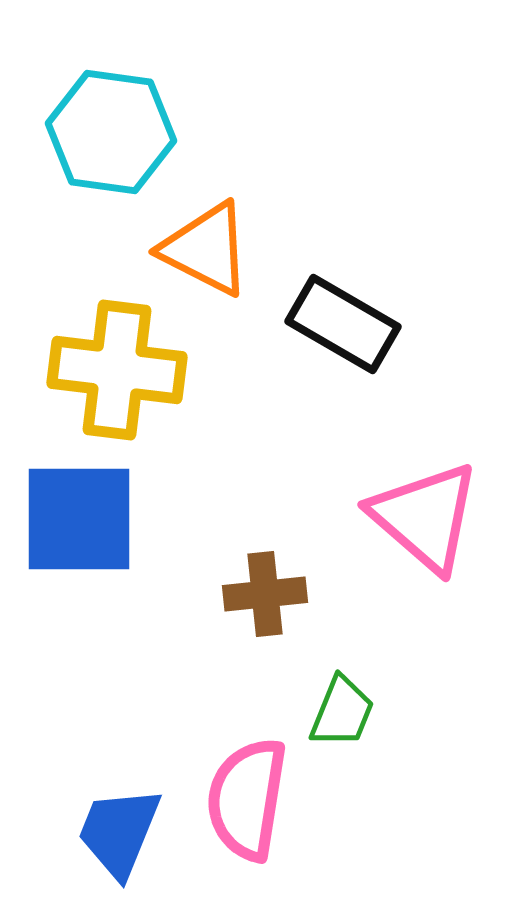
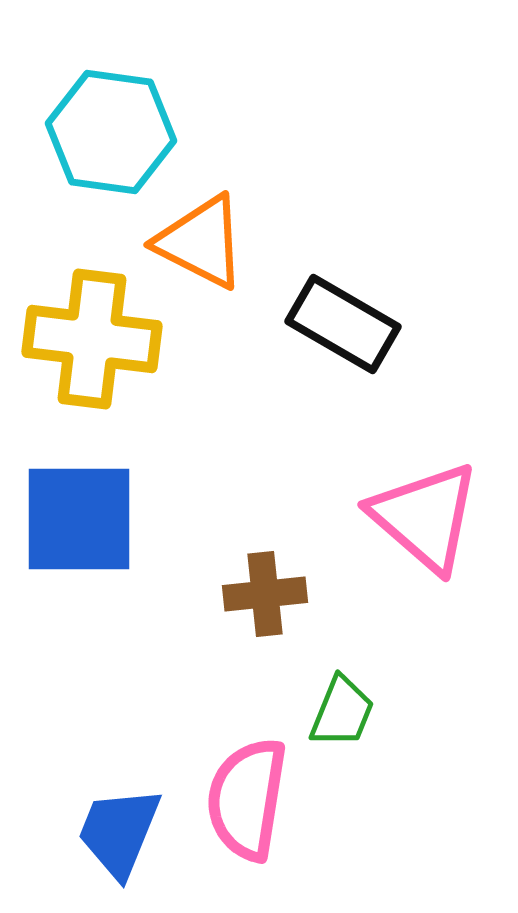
orange triangle: moved 5 px left, 7 px up
yellow cross: moved 25 px left, 31 px up
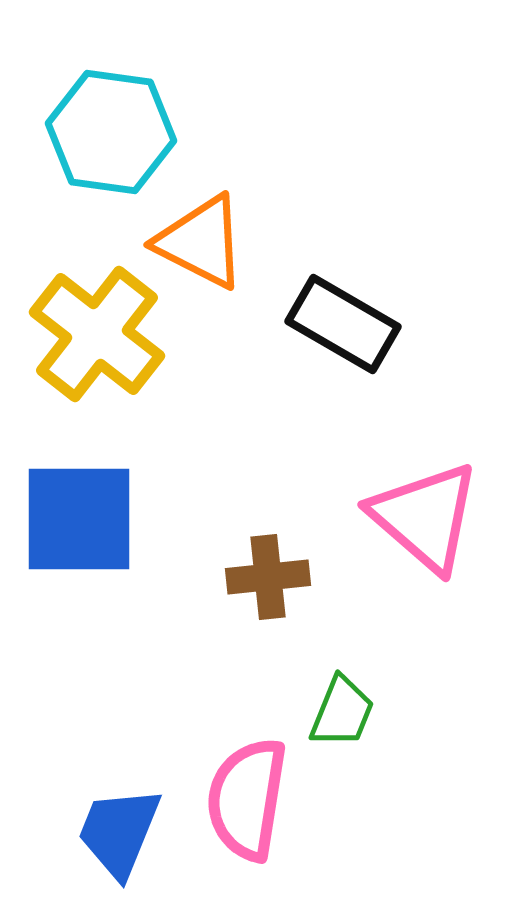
yellow cross: moved 5 px right, 5 px up; rotated 31 degrees clockwise
brown cross: moved 3 px right, 17 px up
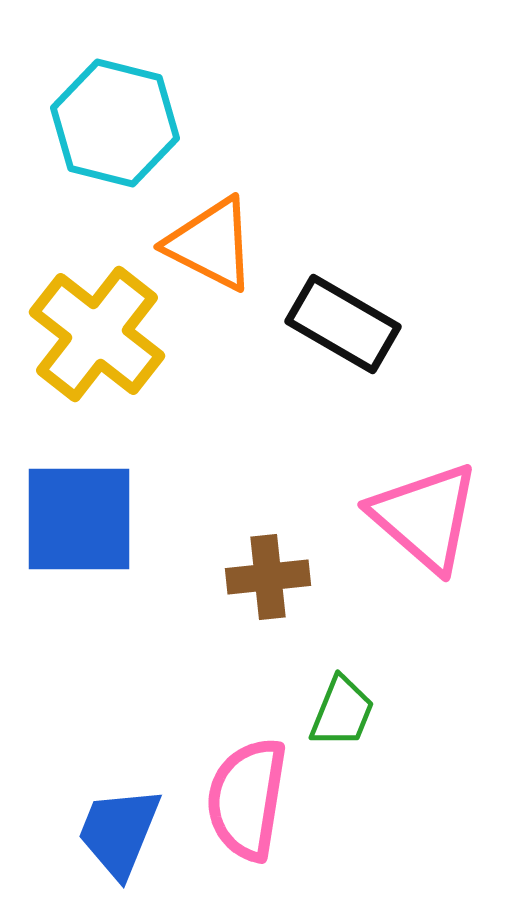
cyan hexagon: moved 4 px right, 9 px up; rotated 6 degrees clockwise
orange triangle: moved 10 px right, 2 px down
